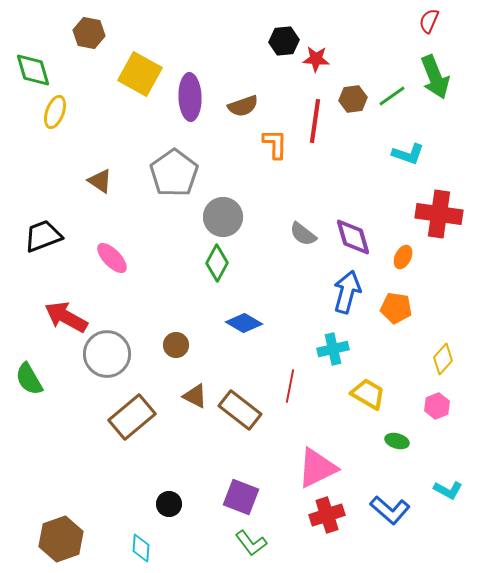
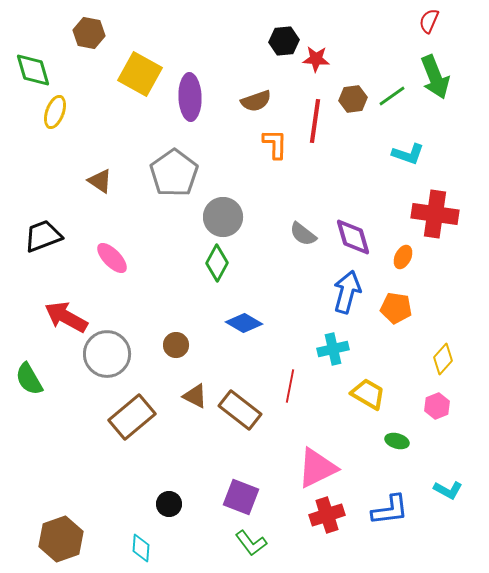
brown semicircle at (243, 106): moved 13 px right, 5 px up
red cross at (439, 214): moved 4 px left
blue L-shape at (390, 510): rotated 48 degrees counterclockwise
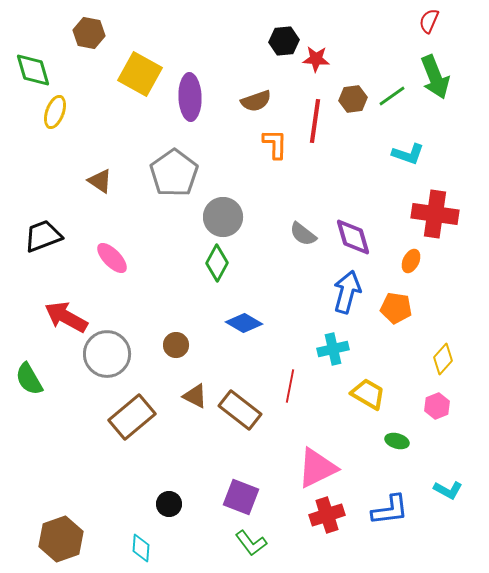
orange ellipse at (403, 257): moved 8 px right, 4 px down
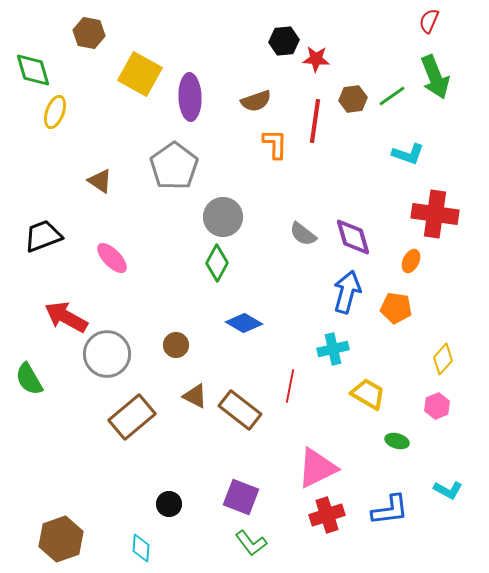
gray pentagon at (174, 173): moved 7 px up
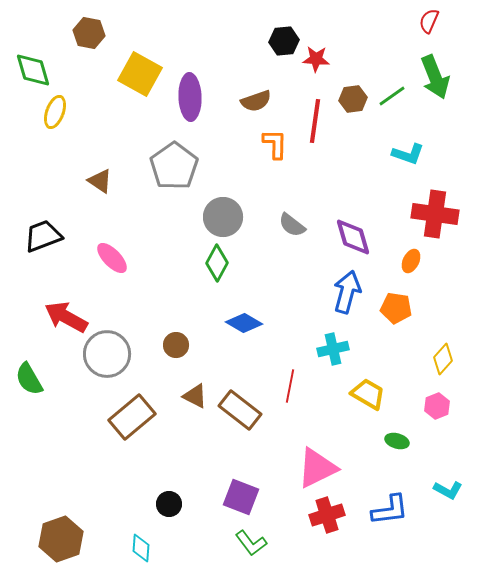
gray semicircle at (303, 234): moved 11 px left, 9 px up
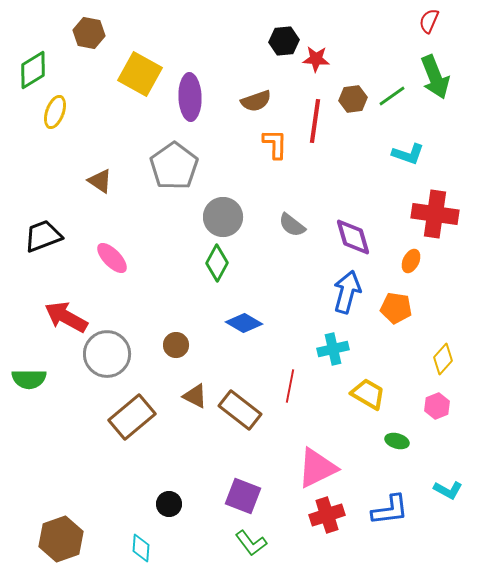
green diamond at (33, 70): rotated 75 degrees clockwise
green semicircle at (29, 379): rotated 60 degrees counterclockwise
purple square at (241, 497): moved 2 px right, 1 px up
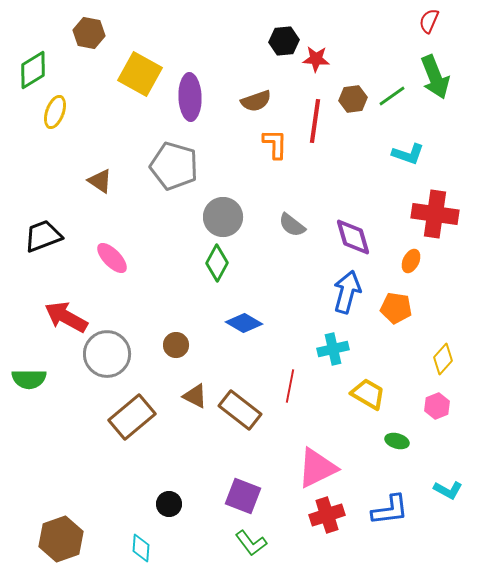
gray pentagon at (174, 166): rotated 21 degrees counterclockwise
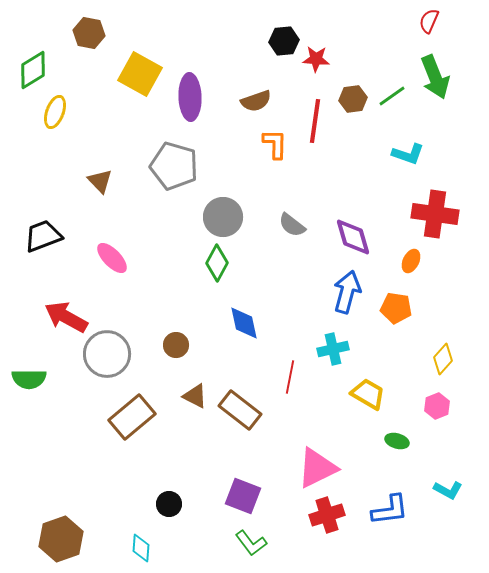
brown triangle at (100, 181): rotated 12 degrees clockwise
blue diamond at (244, 323): rotated 48 degrees clockwise
red line at (290, 386): moved 9 px up
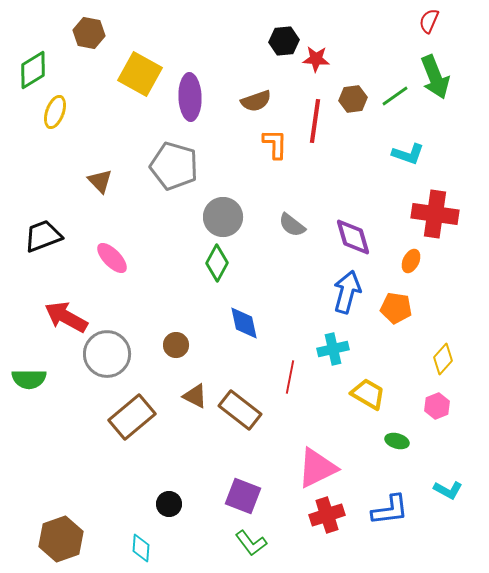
green line at (392, 96): moved 3 px right
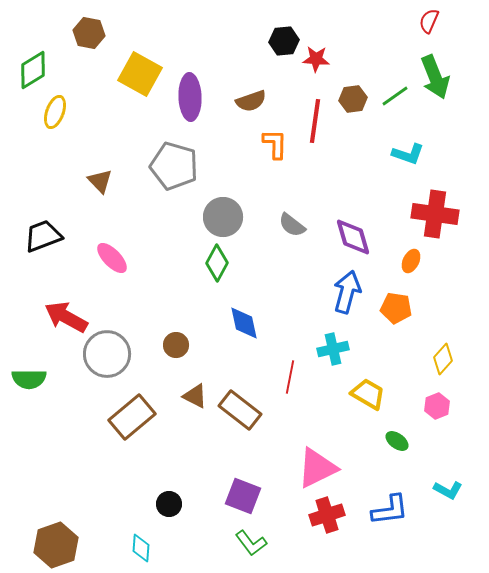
brown semicircle at (256, 101): moved 5 px left
green ellipse at (397, 441): rotated 20 degrees clockwise
brown hexagon at (61, 539): moved 5 px left, 6 px down
